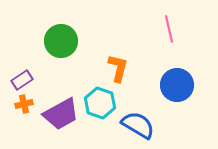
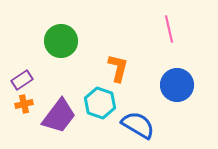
purple trapezoid: moved 2 px left, 2 px down; rotated 24 degrees counterclockwise
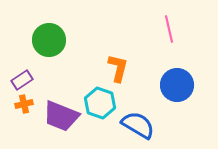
green circle: moved 12 px left, 1 px up
purple trapezoid: moved 2 px right; rotated 75 degrees clockwise
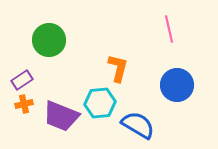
cyan hexagon: rotated 24 degrees counterclockwise
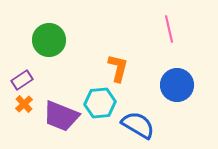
orange cross: rotated 30 degrees counterclockwise
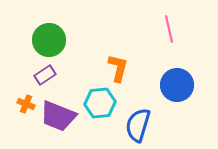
purple rectangle: moved 23 px right, 5 px up
orange cross: moved 2 px right; rotated 24 degrees counterclockwise
purple trapezoid: moved 3 px left
blue semicircle: rotated 104 degrees counterclockwise
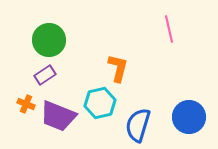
blue circle: moved 12 px right, 32 px down
cyan hexagon: rotated 8 degrees counterclockwise
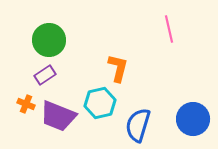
blue circle: moved 4 px right, 2 px down
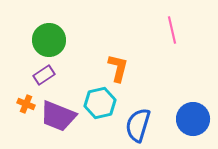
pink line: moved 3 px right, 1 px down
purple rectangle: moved 1 px left
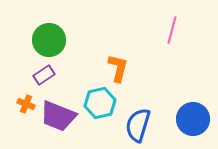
pink line: rotated 28 degrees clockwise
